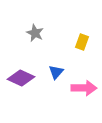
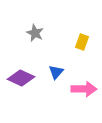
pink arrow: moved 1 px down
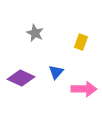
yellow rectangle: moved 1 px left
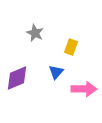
yellow rectangle: moved 10 px left, 5 px down
purple diamond: moved 4 px left; rotated 48 degrees counterclockwise
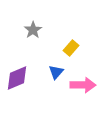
gray star: moved 2 px left, 3 px up; rotated 12 degrees clockwise
yellow rectangle: moved 1 px down; rotated 21 degrees clockwise
pink arrow: moved 1 px left, 4 px up
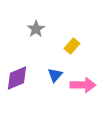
gray star: moved 3 px right, 1 px up
yellow rectangle: moved 1 px right, 2 px up
blue triangle: moved 1 px left, 3 px down
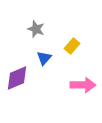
gray star: rotated 18 degrees counterclockwise
blue triangle: moved 11 px left, 17 px up
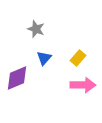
yellow rectangle: moved 6 px right, 12 px down
